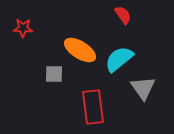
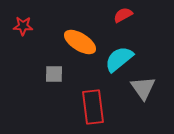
red semicircle: rotated 84 degrees counterclockwise
red star: moved 2 px up
orange ellipse: moved 8 px up
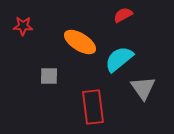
gray square: moved 5 px left, 2 px down
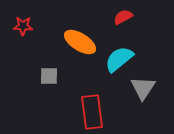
red semicircle: moved 2 px down
gray triangle: rotated 8 degrees clockwise
red rectangle: moved 1 px left, 5 px down
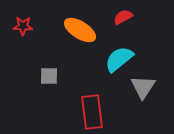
orange ellipse: moved 12 px up
gray triangle: moved 1 px up
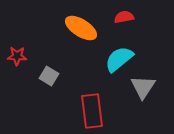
red semicircle: moved 1 px right; rotated 18 degrees clockwise
red star: moved 6 px left, 30 px down
orange ellipse: moved 1 px right, 2 px up
gray square: rotated 30 degrees clockwise
red rectangle: moved 1 px up
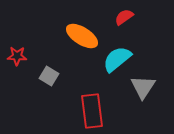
red semicircle: rotated 24 degrees counterclockwise
orange ellipse: moved 1 px right, 8 px down
cyan semicircle: moved 2 px left
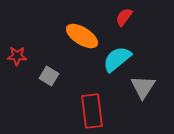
red semicircle: rotated 18 degrees counterclockwise
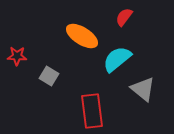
gray triangle: moved 2 px down; rotated 24 degrees counterclockwise
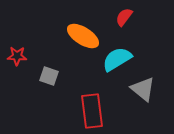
orange ellipse: moved 1 px right
cyan semicircle: rotated 8 degrees clockwise
gray square: rotated 12 degrees counterclockwise
